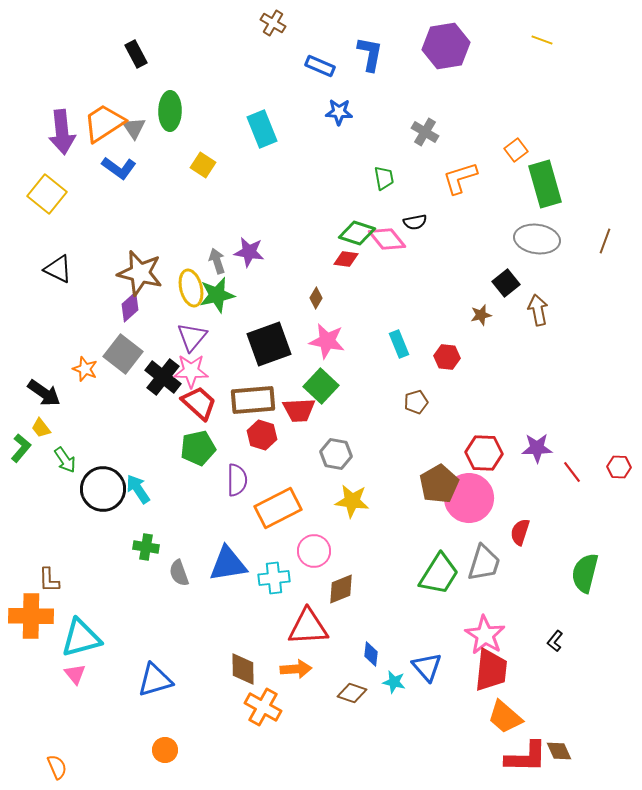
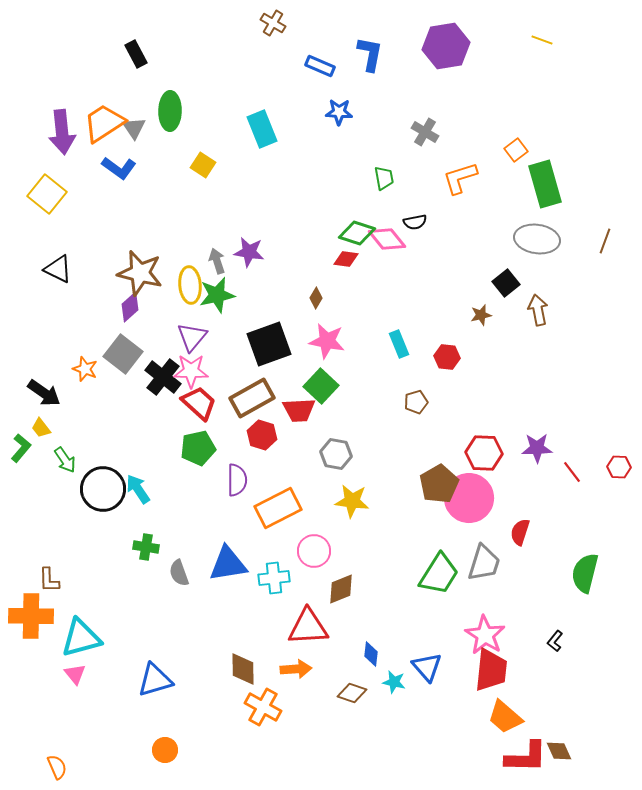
yellow ellipse at (191, 288): moved 1 px left, 3 px up; rotated 9 degrees clockwise
brown rectangle at (253, 400): moved 1 px left, 2 px up; rotated 24 degrees counterclockwise
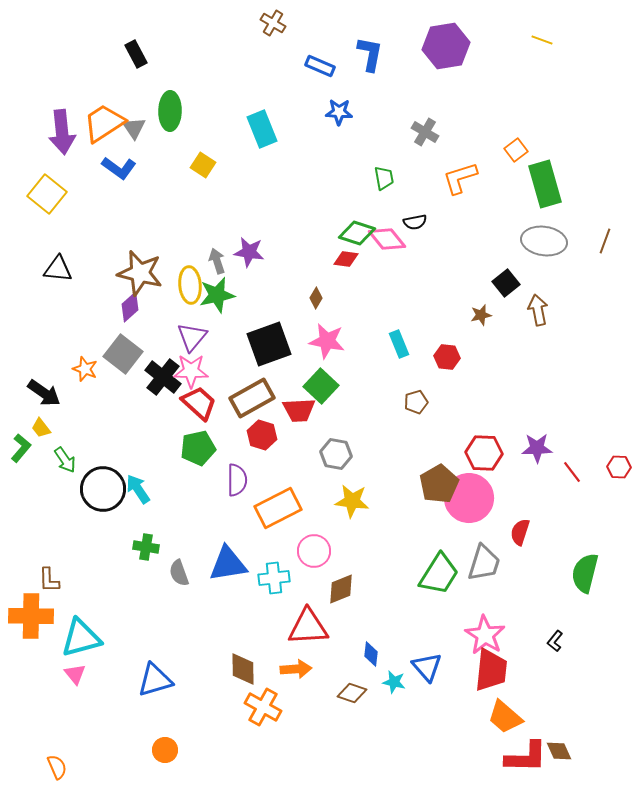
gray ellipse at (537, 239): moved 7 px right, 2 px down
black triangle at (58, 269): rotated 20 degrees counterclockwise
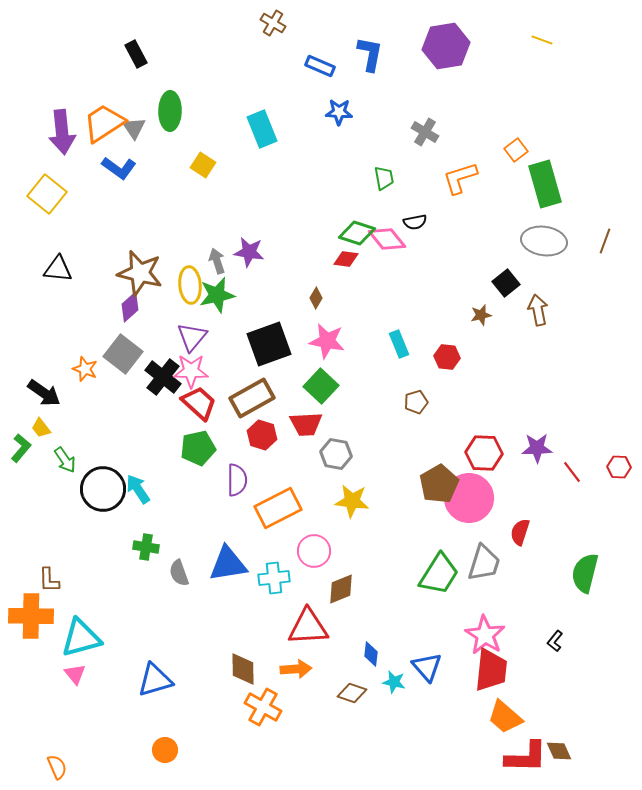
red trapezoid at (299, 410): moved 7 px right, 14 px down
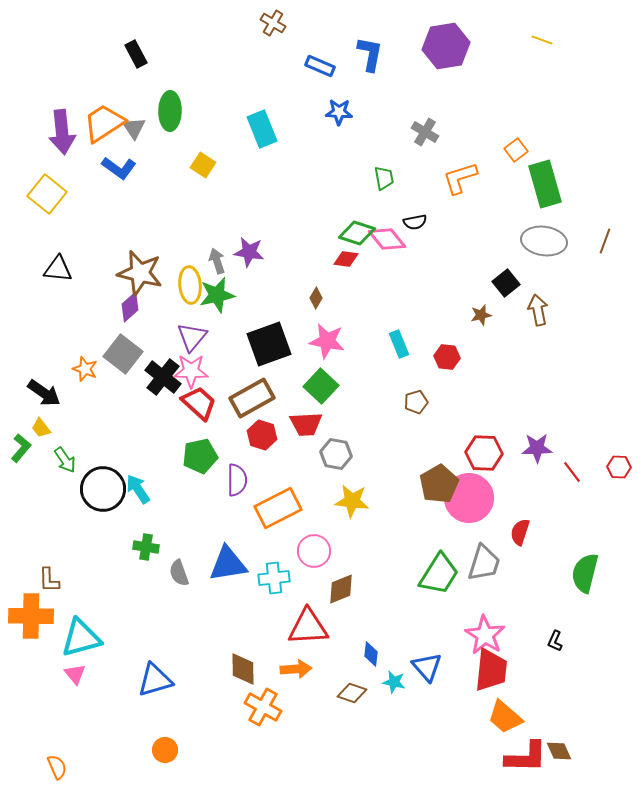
green pentagon at (198, 448): moved 2 px right, 8 px down
black L-shape at (555, 641): rotated 15 degrees counterclockwise
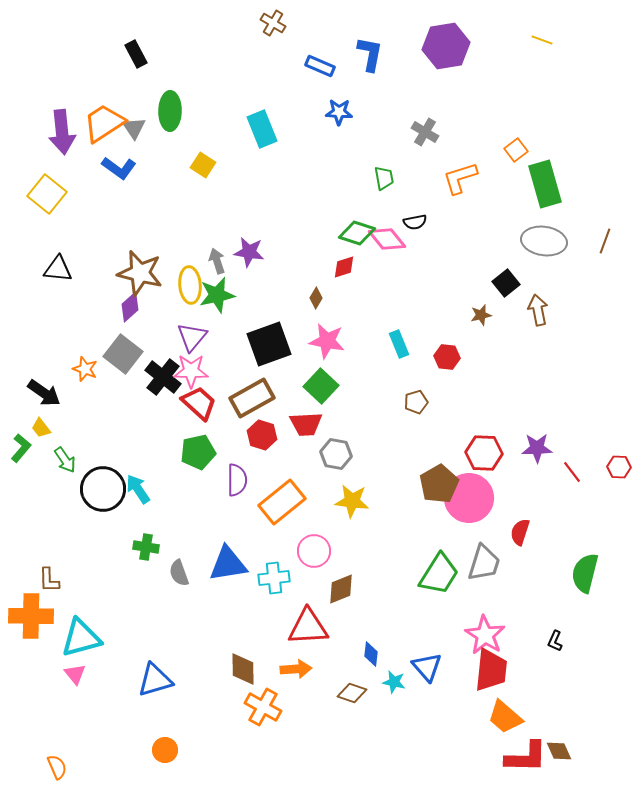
red diamond at (346, 259): moved 2 px left, 8 px down; rotated 25 degrees counterclockwise
green pentagon at (200, 456): moved 2 px left, 4 px up
orange rectangle at (278, 508): moved 4 px right, 6 px up; rotated 12 degrees counterclockwise
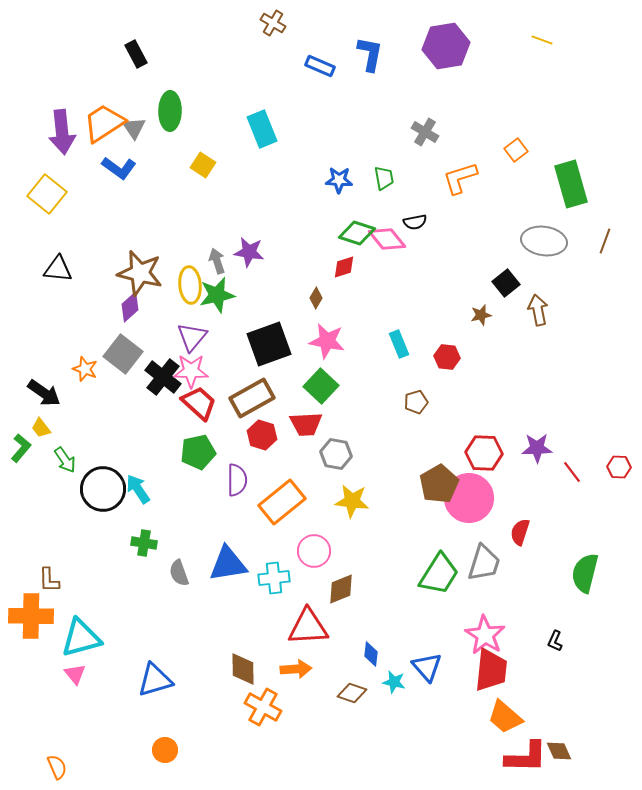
blue star at (339, 112): moved 68 px down
green rectangle at (545, 184): moved 26 px right
green cross at (146, 547): moved 2 px left, 4 px up
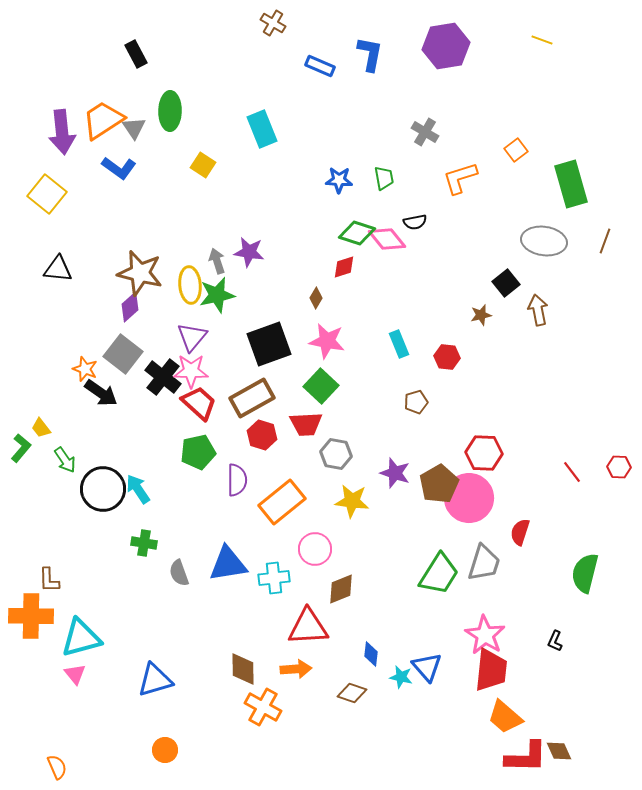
orange trapezoid at (104, 123): moved 1 px left, 3 px up
black arrow at (44, 393): moved 57 px right
purple star at (537, 448): moved 142 px left, 25 px down; rotated 20 degrees clockwise
pink circle at (314, 551): moved 1 px right, 2 px up
cyan star at (394, 682): moved 7 px right, 5 px up
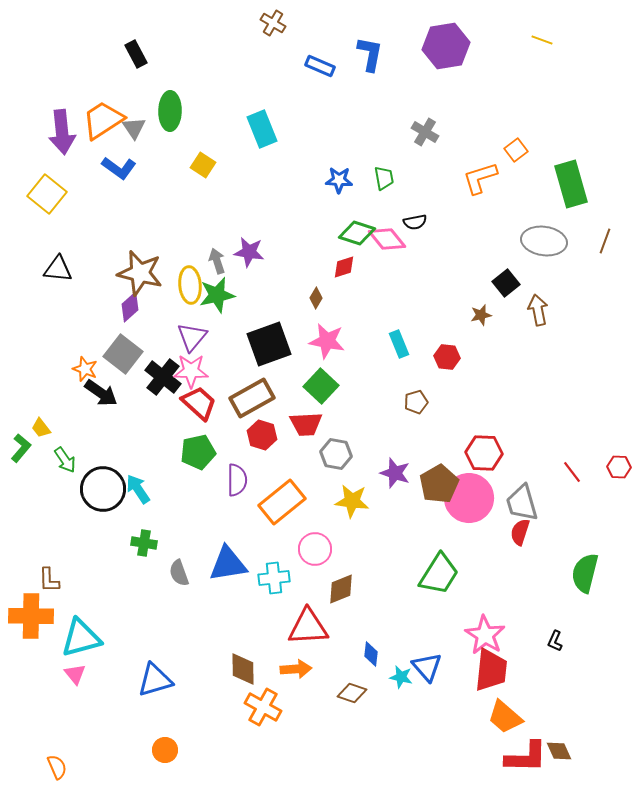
orange L-shape at (460, 178): moved 20 px right
gray trapezoid at (484, 563): moved 38 px right, 60 px up; rotated 147 degrees clockwise
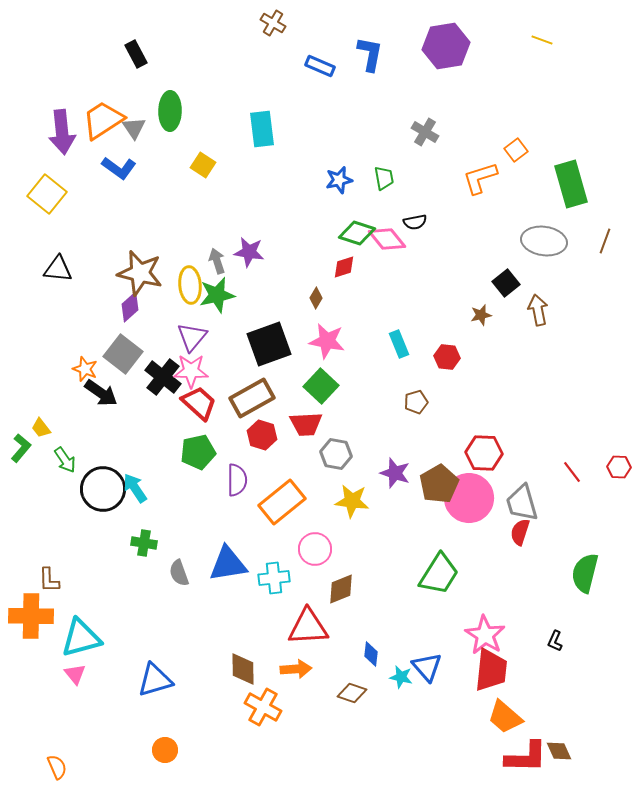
cyan rectangle at (262, 129): rotated 15 degrees clockwise
blue star at (339, 180): rotated 16 degrees counterclockwise
cyan arrow at (138, 489): moved 3 px left, 1 px up
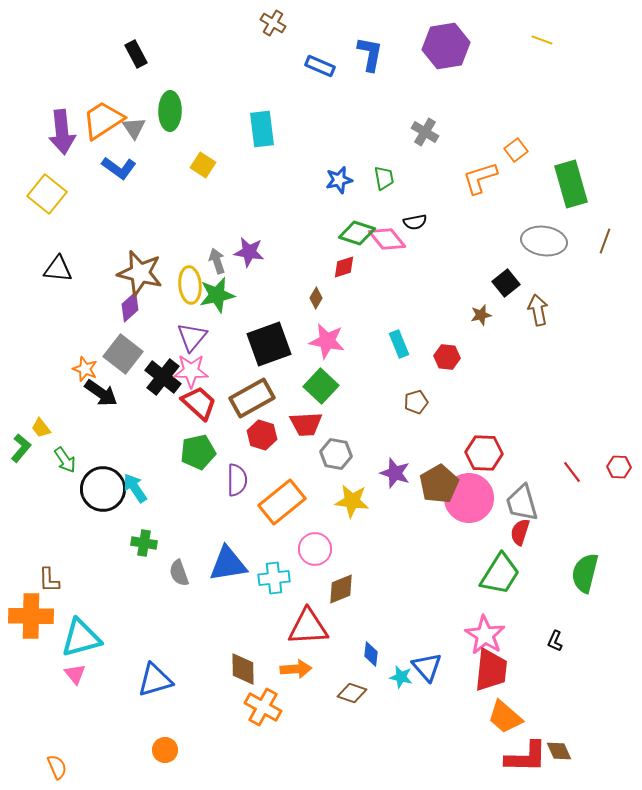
green trapezoid at (439, 574): moved 61 px right
